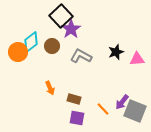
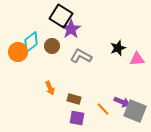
black square: rotated 15 degrees counterclockwise
black star: moved 2 px right, 4 px up
purple arrow: rotated 105 degrees counterclockwise
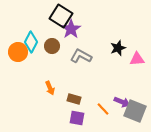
cyan diamond: rotated 25 degrees counterclockwise
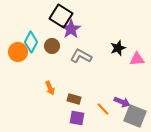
gray square: moved 5 px down
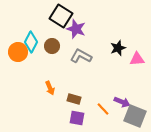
purple star: moved 5 px right; rotated 18 degrees counterclockwise
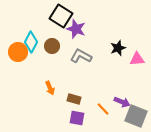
gray square: moved 1 px right
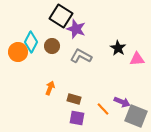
black star: rotated 21 degrees counterclockwise
orange arrow: rotated 136 degrees counterclockwise
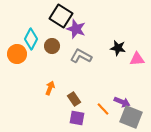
cyan diamond: moved 3 px up
black star: rotated 21 degrees counterclockwise
orange circle: moved 1 px left, 2 px down
brown rectangle: rotated 40 degrees clockwise
gray square: moved 5 px left, 1 px down
